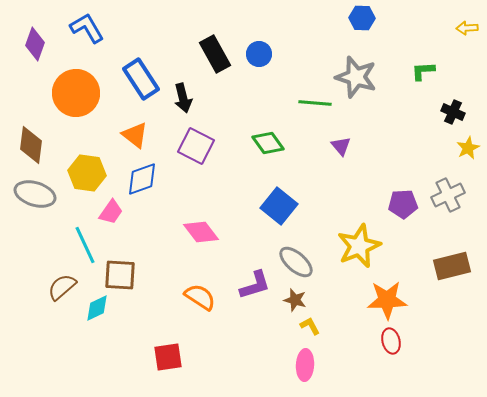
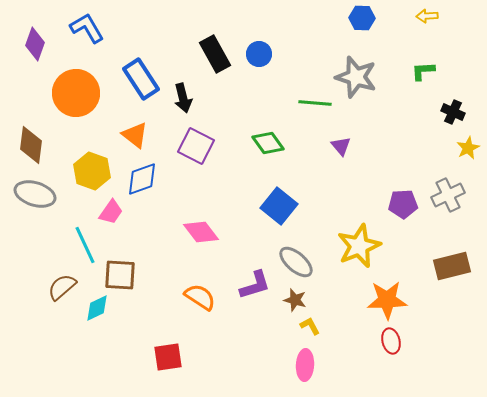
yellow arrow at (467, 28): moved 40 px left, 12 px up
yellow hexagon at (87, 173): moved 5 px right, 2 px up; rotated 12 degrees clockwise
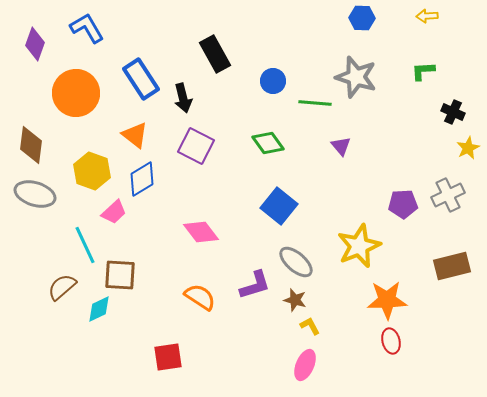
blue circle at (259, 54): moved 14 px right, 27 px down
blue diamond at (142, 179): rotated 12 degrees counterclockwise
pink trapezoid at (111, 212): moved 3 px right; rotated 12 degrees clockwise
cyan diamond at (97, 308): moved 2 px right, 1 px down
pink ellipse at (305, 365): rotated 20 degrees clockwise
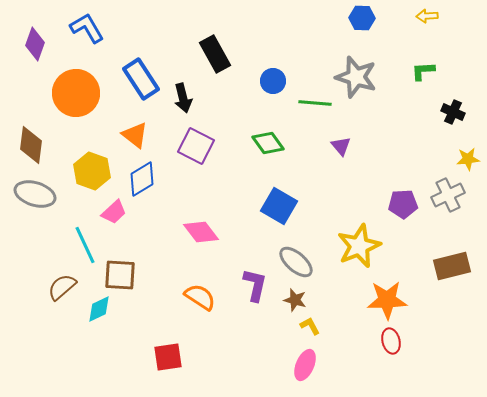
yellow star at (468, 148): moved 11 px down; rotated 20 degrees clockwise
blue square at (279, 206): rotated 9 degrees counterclockwise
purple L-shape at (255, 285): rotated 60 degrees counterclockwise
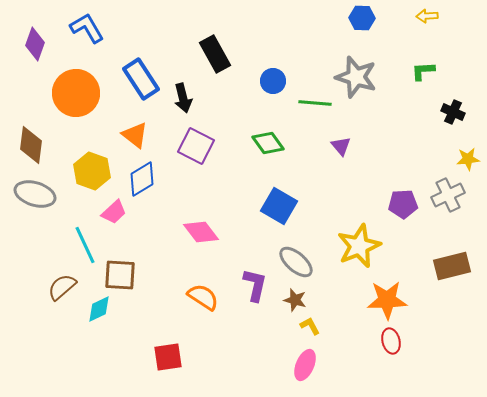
orange semicircle at (200, 297): moved 3 px right
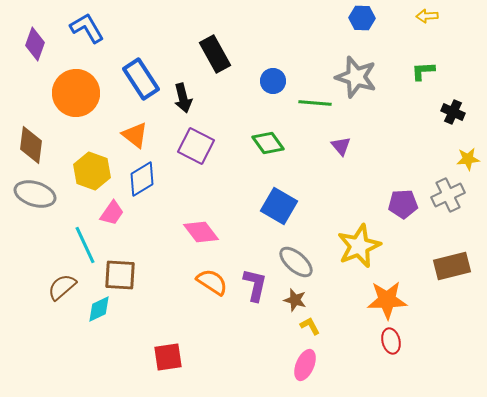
pink trapezoid at (114, 212): moved 2 px left, 1 px down; rotated 12 degrees counterclockwise
orange semicircle at (203, 297): moved 9 px right, 15 px up
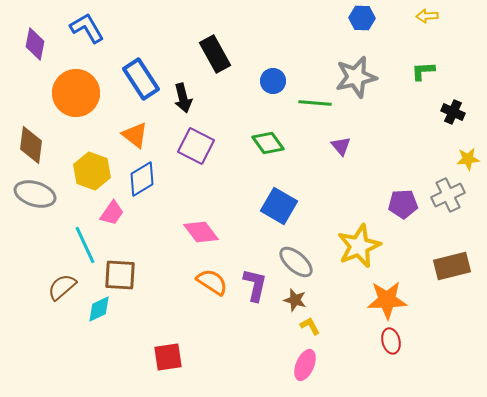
purple diamond at (35, 44): rotated 8 degrees counterclockwise
gray star at (356, 77): rotated 30 degrees counterclockwise
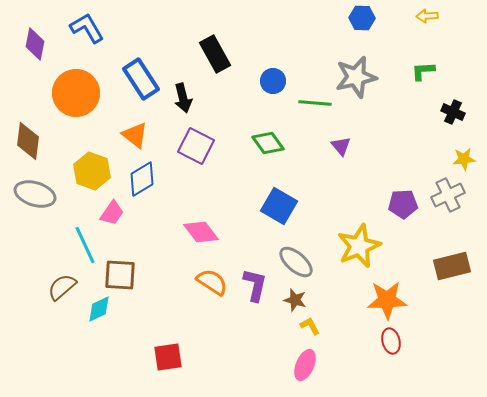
brown diamond at (31, 145): moved 3 px left, 4 px up
yellow star at (468, 159): moved 4 px left
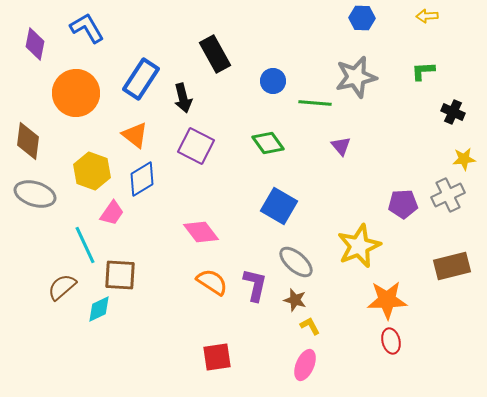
blue rectangle at (141, 79): rotated 66 degrees clockwise
red square at (168, 357): moved 49 px right
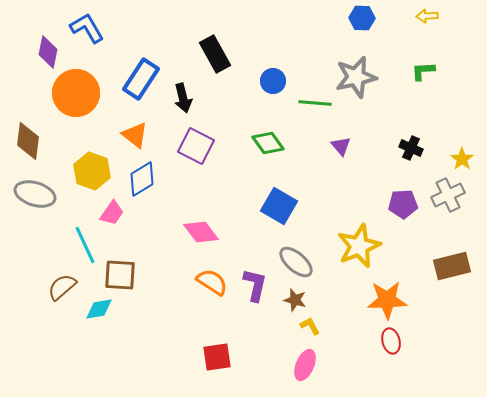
purple diamond at (35, 44): moved 13 px right, 8 px down
black cross at (453, 112): moved 42 px left, 36 px down
yellow star at (464, 159): moved 2 px left; rotated 30 degrees counterclockwise
cyan diamond at (99, 309): rotated 16 degrees clockwise
